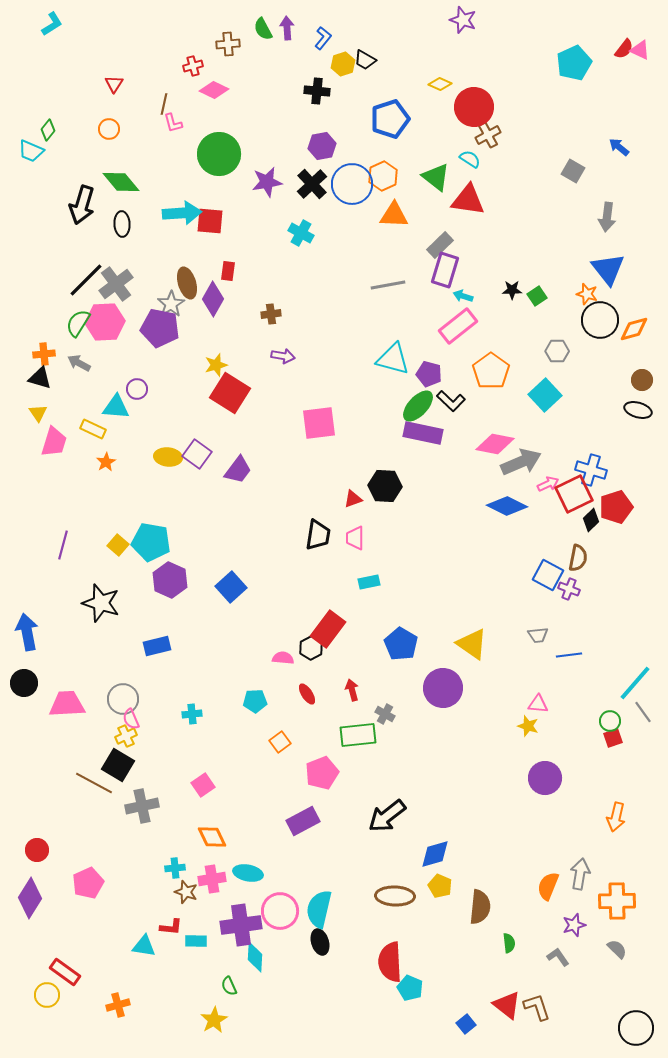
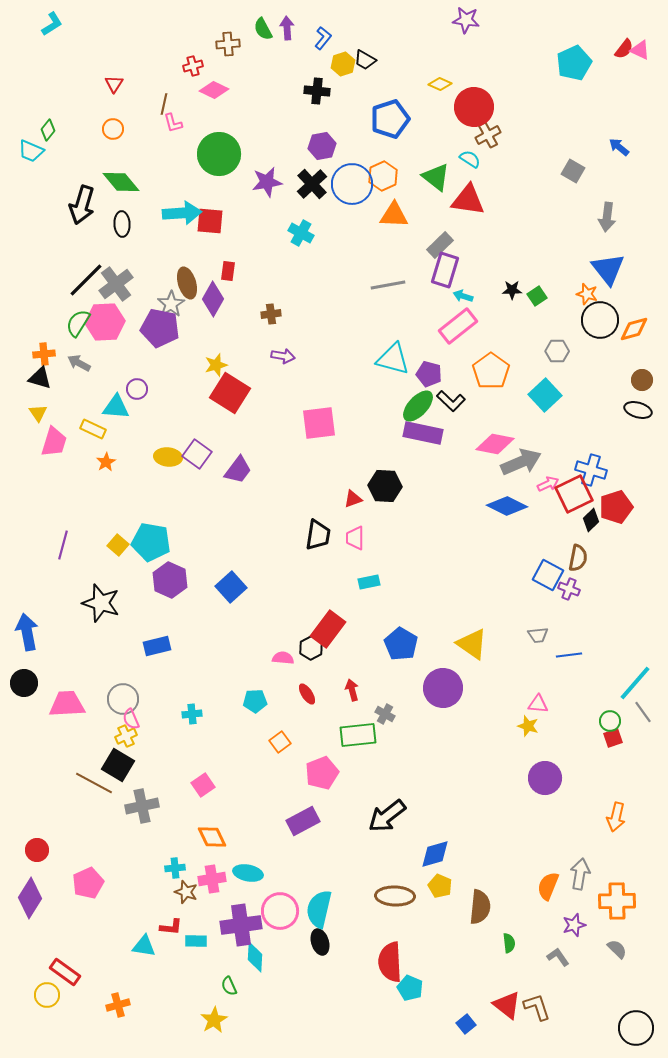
purple star at (463, 20): moved 3 px right; rotated 12 degrees counterclockwise
orange circle at (109, 129): moved 4 px right
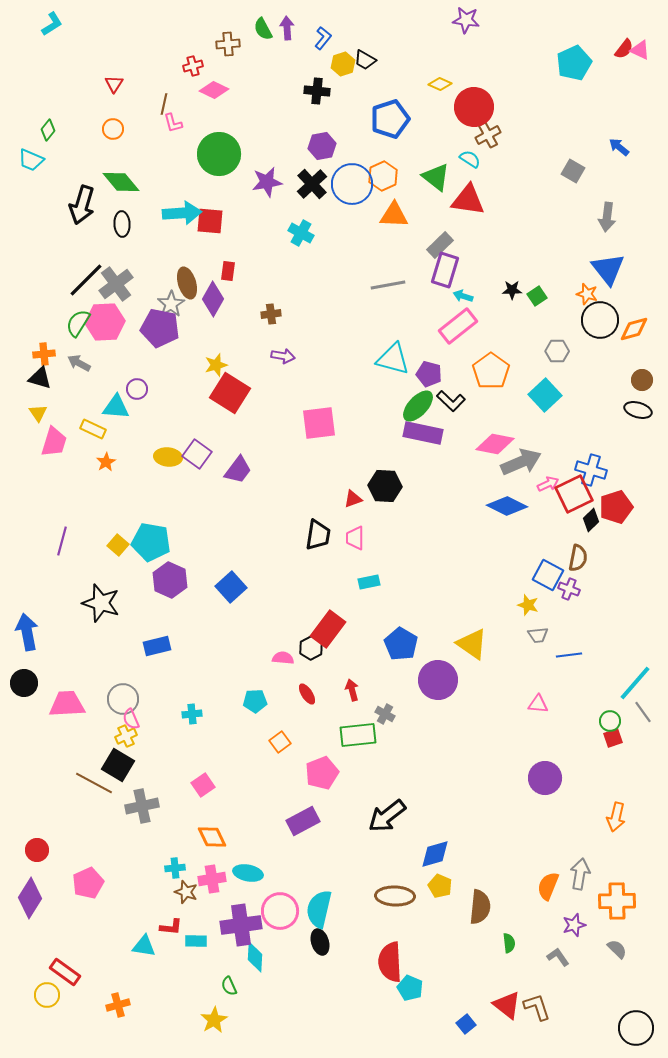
cyan trapezoid at (31, 151): moved 9 px down
purple line at (63, 545): moved 1 px left, 4 px up
purple circle at (443, 688): moved 5 px left, 8 px up
yellow star at (528, 726): moved 121 px up
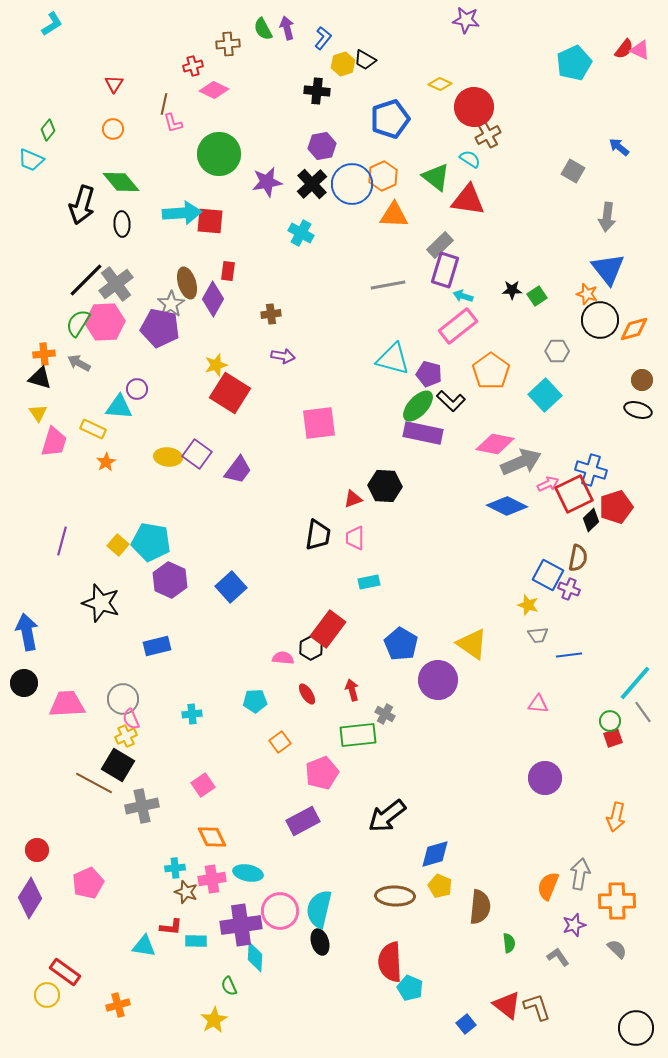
purple arrow at (287, 28): rotated 10 degrees counterclockwise
cyan triangle at (116, 407): moved 3 px right
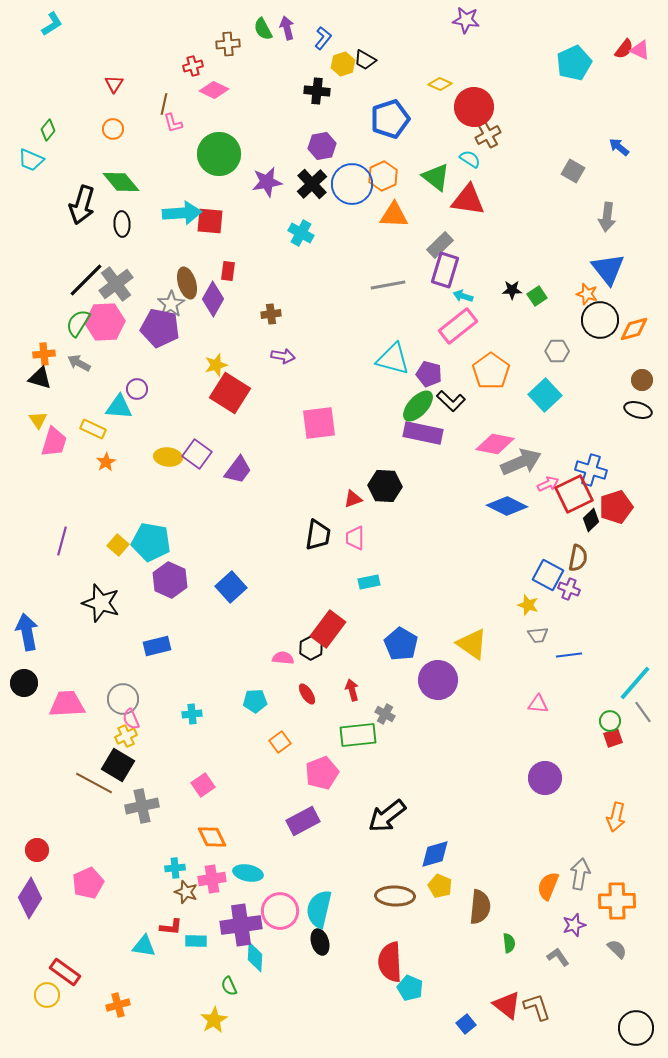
yellow triangle at (38, 413): moved 7 px down
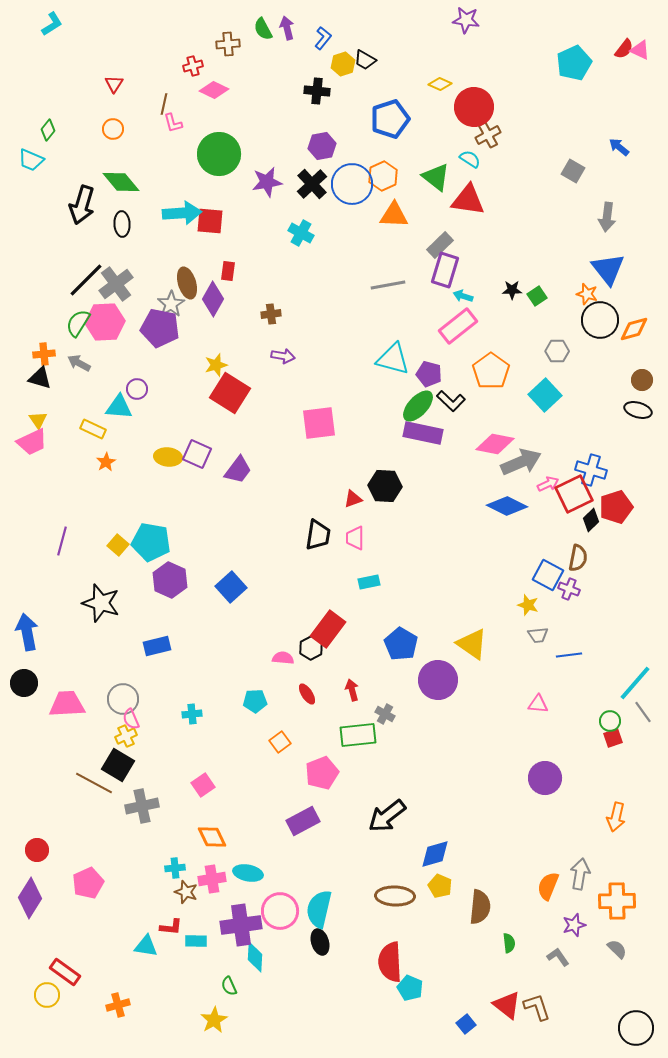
pink trapezoid at (54, 442): moved 22 px left; rotated 48 degrees clockwise
purple square at (197, 454): rotated 12 degrees counterclockwise
cyan triangle at (144, 946): moved 2 px right
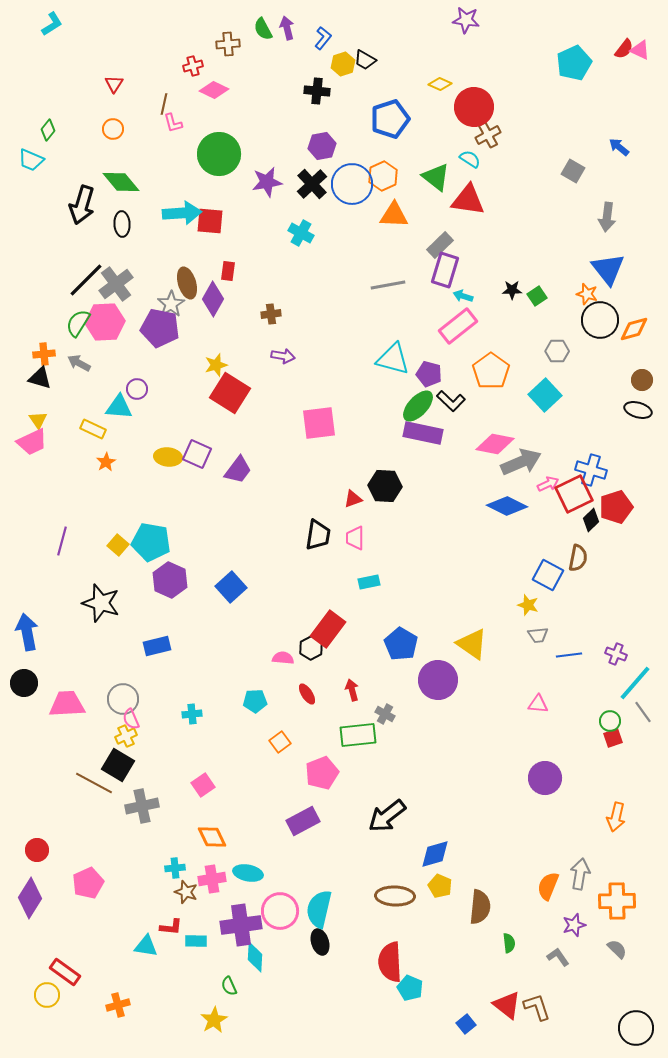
purple cross at (569, 589): moved 47 px right, 65 px down
